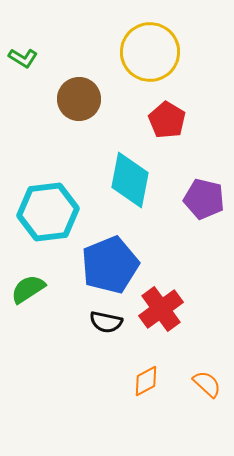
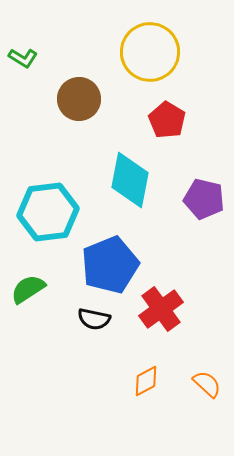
black semicircle: moved 12 px left, 3 px up
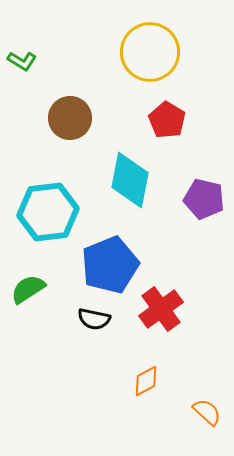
green L-shape: moved 1 px left, 3 px down
brown circle: moved 9 px left, 19 px down
orange semicircle: moved 28 px down
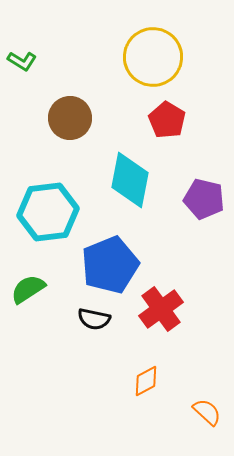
yellow circle: moved 3 px right, 5 px down
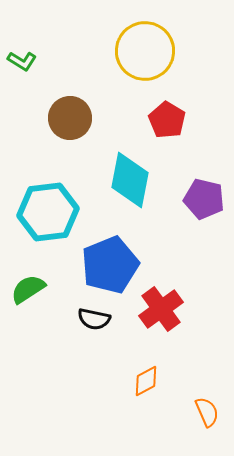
yellow circle: moved 8 px left, 6 px up
orange semicircle: rotated 24 degrees clockwise
